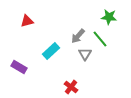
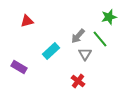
green star: rotated 21 degrees counterclockwise
red cross: moved 7 px right, 6 px up
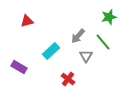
green line: moved 3 px right, 3 px down
gray triangle: moved 1 px right, 2 px down
red cross: moved 10 px left, 2 px up
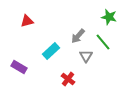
green star: rotated 28 degrees clockwise
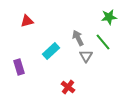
green star: rotated 21 degrees counterclockwise
gray arrow: moved 2 px down; rotated 112 degrees clockwise
purple rectangle: rotated 42 degrees clockwise
red cross: moved 8 px down
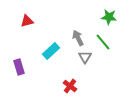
green star: rotated 14 degrees clockwise
gray triangle: moved 1 px left, 1 px down
red cross: moved 2 px right, 1 px up
